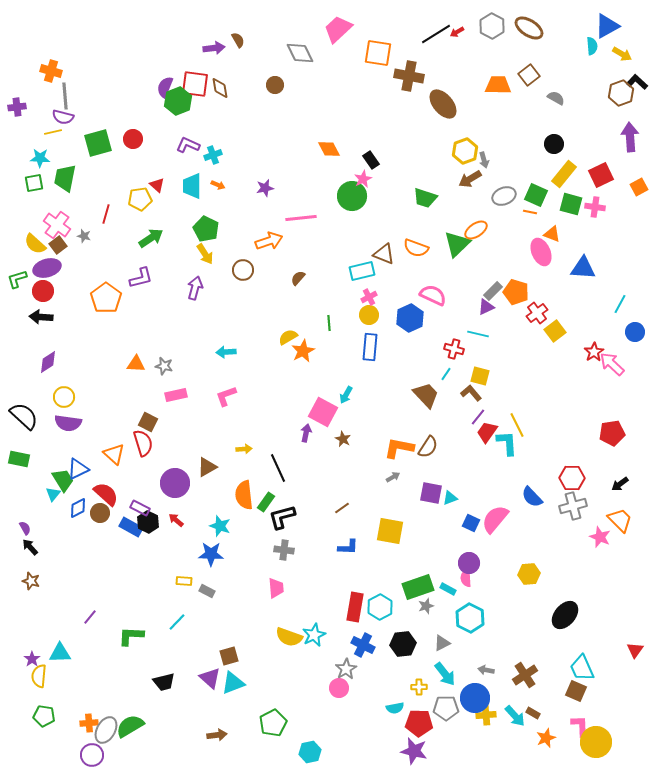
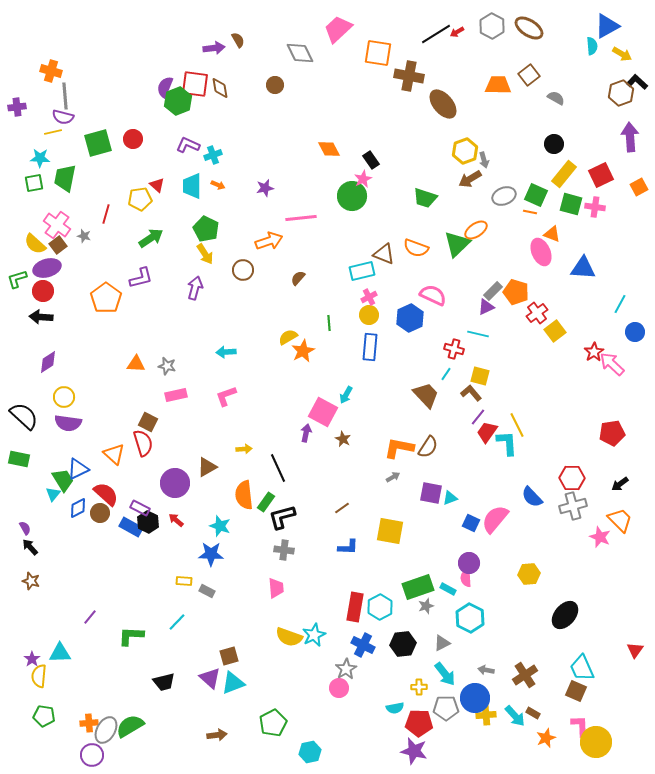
gray star at (164, 366): moved 3 px right
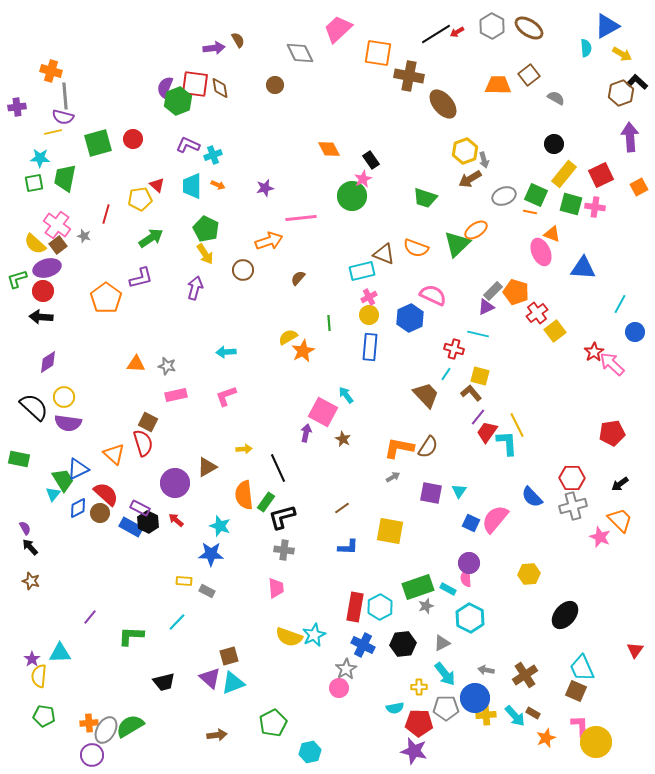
cyan semicircle at (592, 46): moved 6 px left, 2 px down
cyan arrow at (346, 395): rotated 114 degrees clockwise
black semicircle at (24, 416): moved 10 px right, 9 px up
cyan triangle at (450, 498): moved 9 px right, 7 px up; rotated 35 degrees counterclockwise
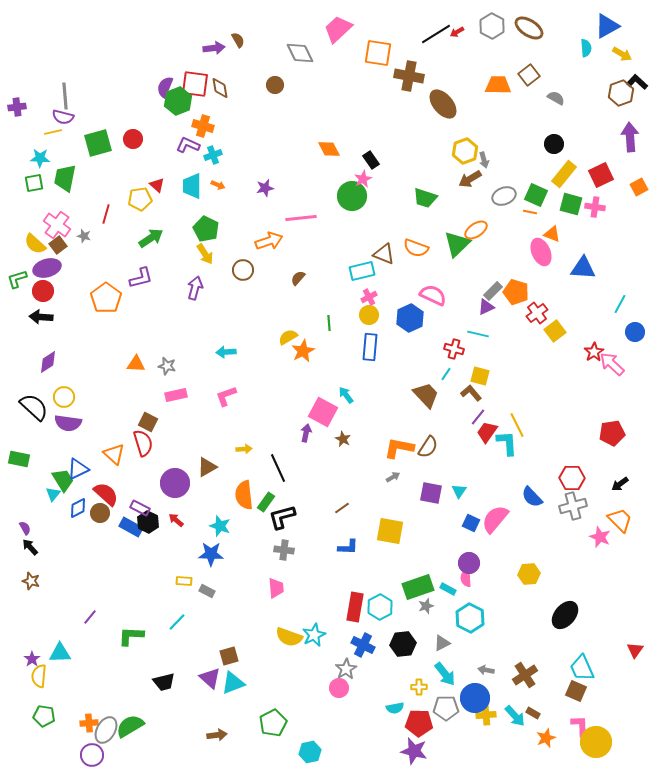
orange cross at (51, 71): moved 152 px right, 55 px down
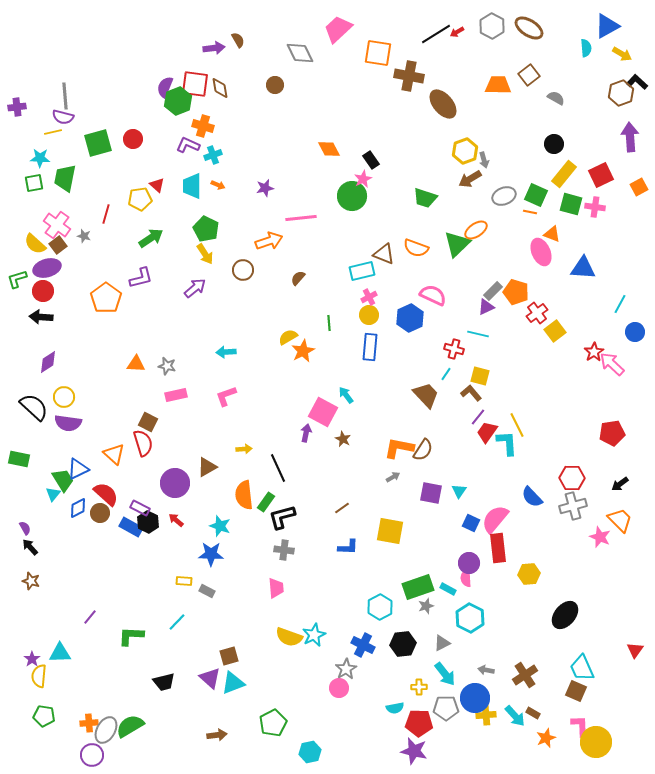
purple arrow at (195, 288): rotated 35 degrees clockwise
brown semicircle at (428, 447): moved 5 px left, 3 px down
red rectangle at (355, 607): moved 143 px right, 59 px up; rotated 16 degrees counterclockwise
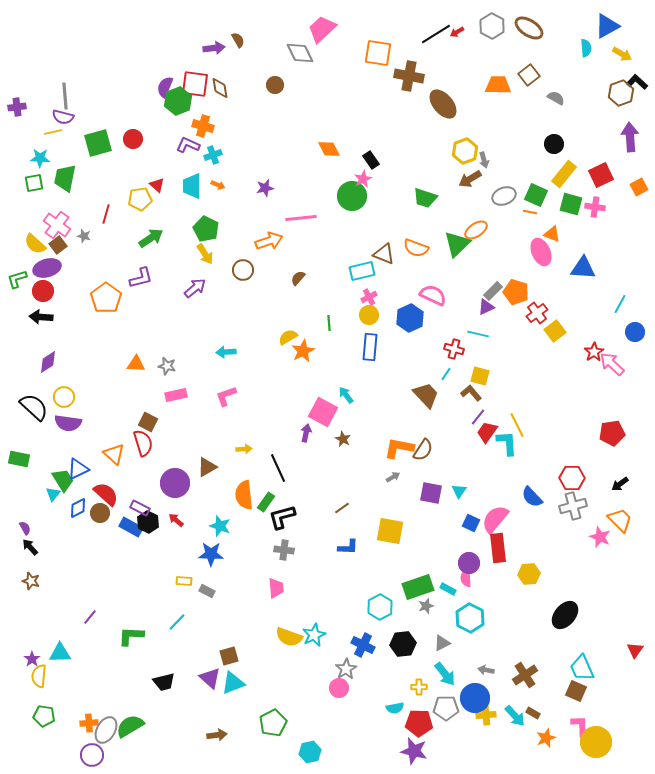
pink trapezoid at (338, 29): moved 16 px left
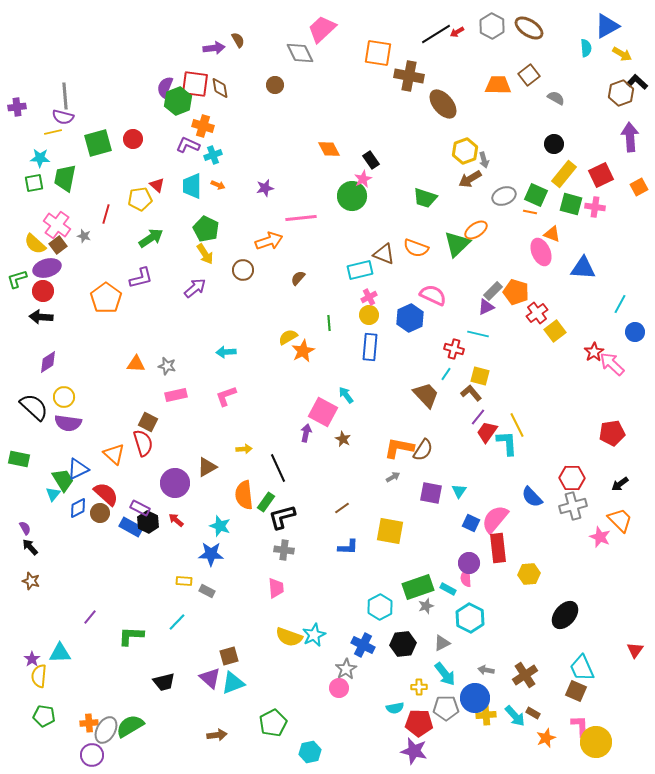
cyan rectangle at (362, 271): moved 2 px left, 1 px up
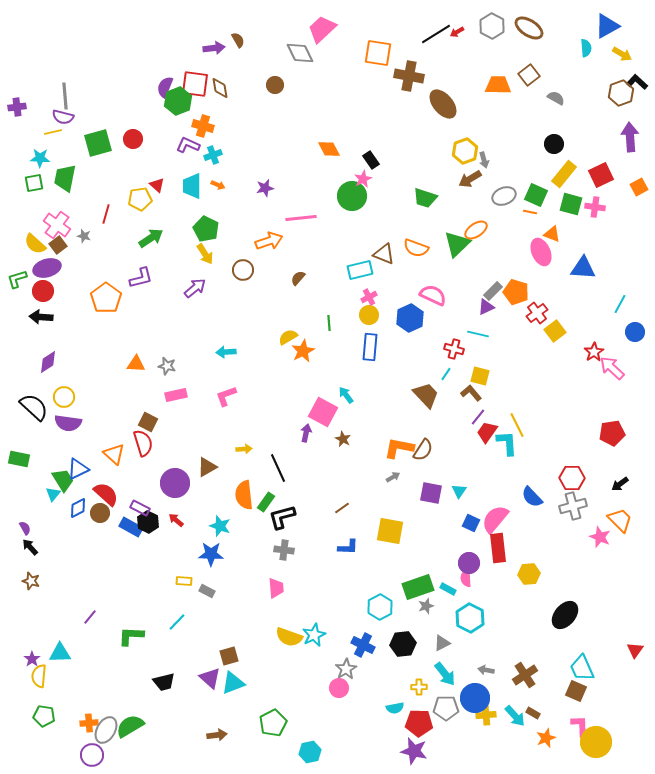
pink arrow at (612, 364): moved 4 px down
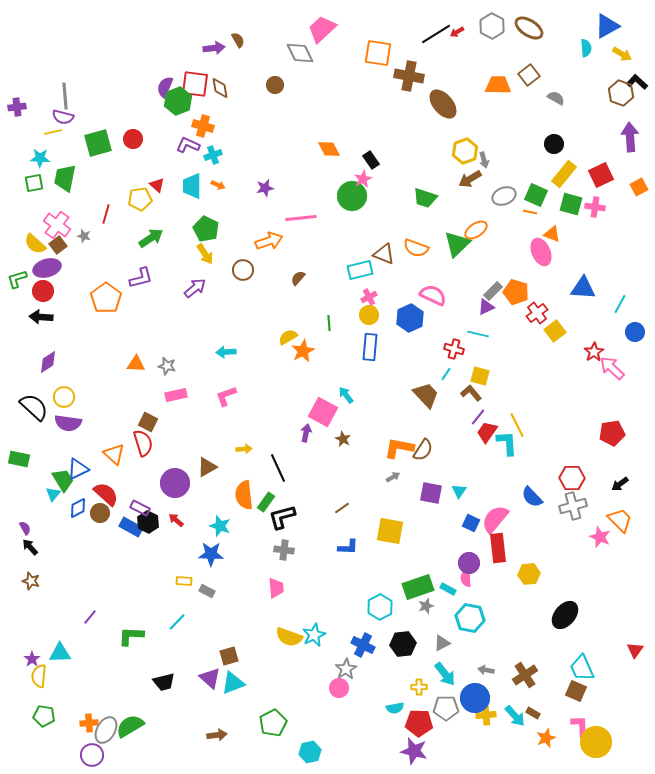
brown hexagon at (621, 93): rotated 20 degrees counterclockwise
blue triangle at (583, 268): moved 20 px down
cyan hexagon at (470, 618): rotated 16 degrees counterclockwise
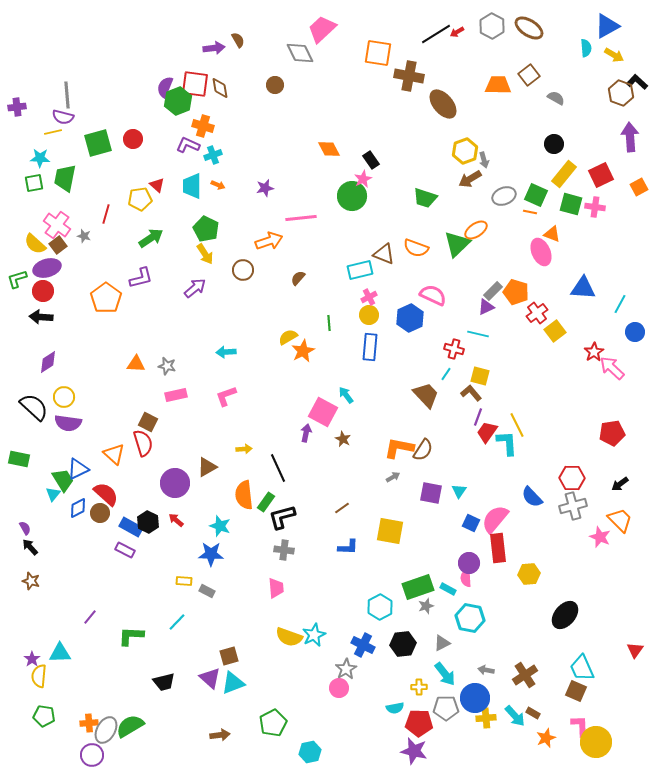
yellow arrow at (622, 54): moved 8 px left, 1 px down
gray line at (65, 96): moved 2 px right, 1 px up
purple line at (478, 417): rotated 18 degrees counterclockwise
purple rectangle at (140, 508): moved 15 px left, 42 px down
yellow cross at (486, 715): moved 3 px down
brown arrow at (217, 735): moved 3 px right
